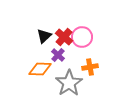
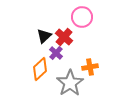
pink circle: moved 20 px up
purple cross: moved 2 px left, 2 px up
orange diamond: rotated 45 degrees counterclockwise
gray star: moved 1 px right
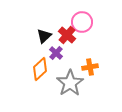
pink circle: moved 5 px down
red cross: moved 3 px right, 2 px up
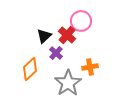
pink circle: moved 1 px left, 1 px up
orange diamond: moved 10 px left
gray star: moved 2 px left
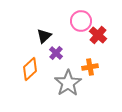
red cross: moved 31 px right
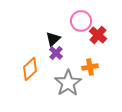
black triangle: moved 9 px right, 3 px down
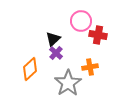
red cross: rotated 30 degrees counterclockwise
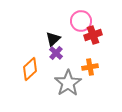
red cross: moved 5 px left; rotated 30 degrees counterclockwise
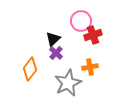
orange diamond: rotated 10 degrees counterclockwise
gray star: rotated 8 degrees clockwise
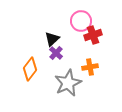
black triangle: moved 1 px left
